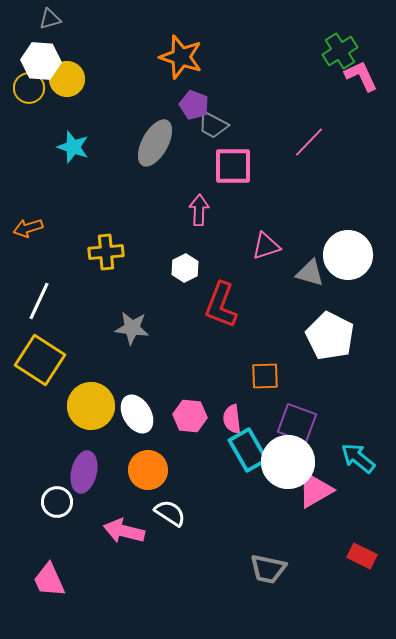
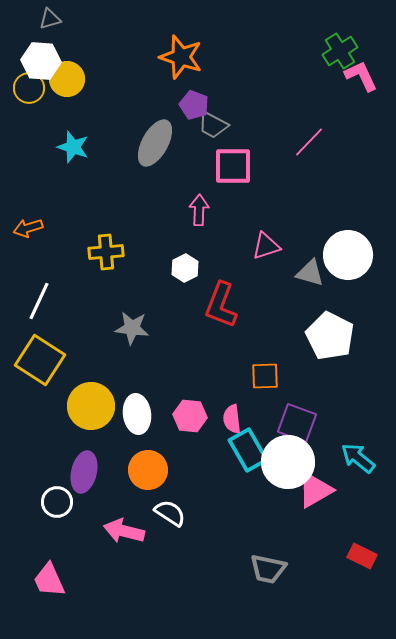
white ellipse at (137, 414): rotated 24 degrees clockwise
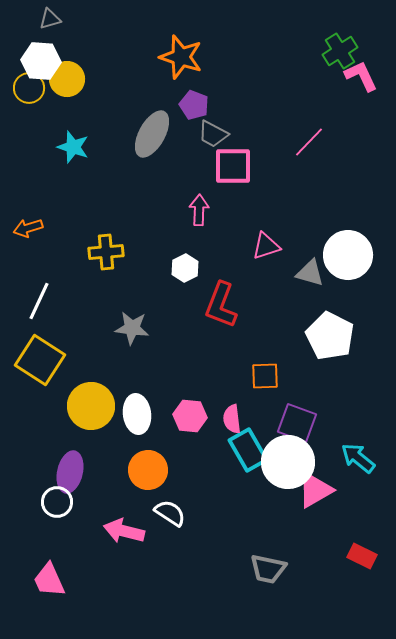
gray trapezoid at (213, 125): moved 9 px down
gray ellipse at (155, 143): moved 3 px left, 9 px up
purple ellipse at (84, 472): moved 14 px left
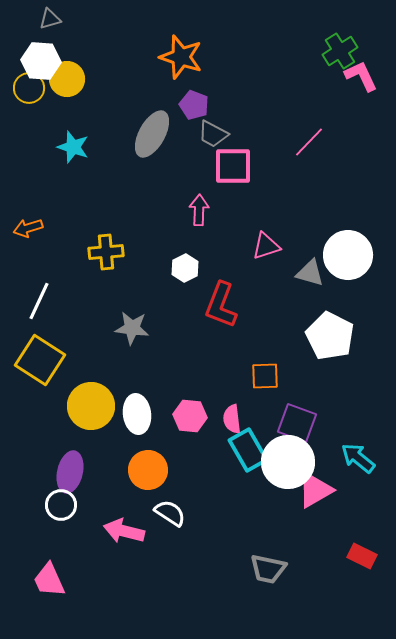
white circle at (57, 502): moved 4 px right, 3 px down
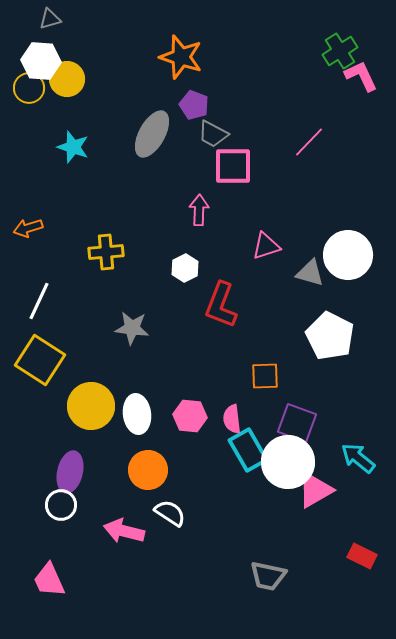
gray trapezoid at (268, 569): moved 7 px down
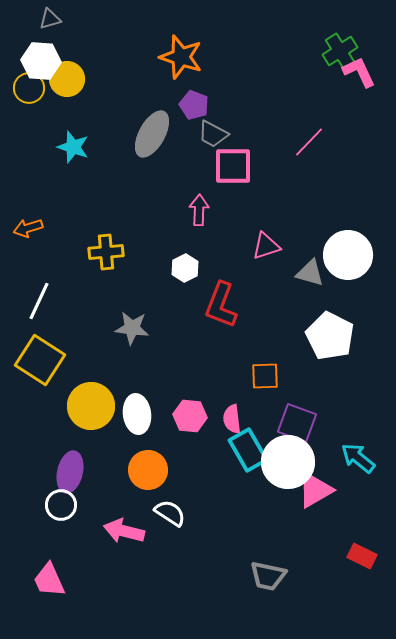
pink L-shape at (361, 76): moved 2 px left, 4 px up
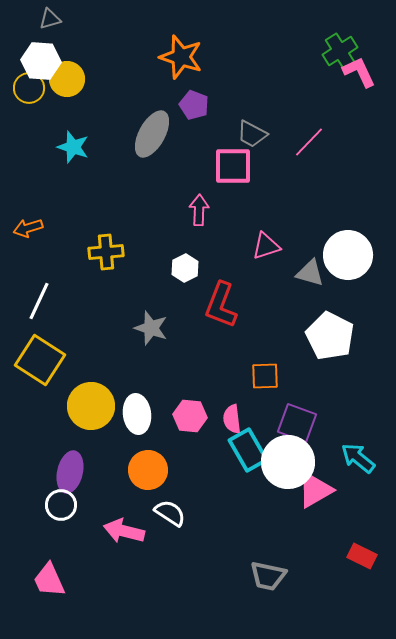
gray trapezoid at (213, 134): moved 39 px right
gray star at (132, 328): moved 19 px right; rotated 12 degrees clockwise
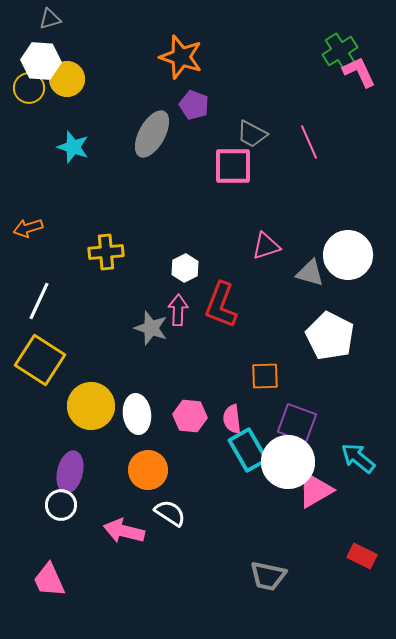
pink line at (309, 142): rotated 68 degrees counterclockwise
pink arrow at (199, 210): moved 21 px left, 100 px down
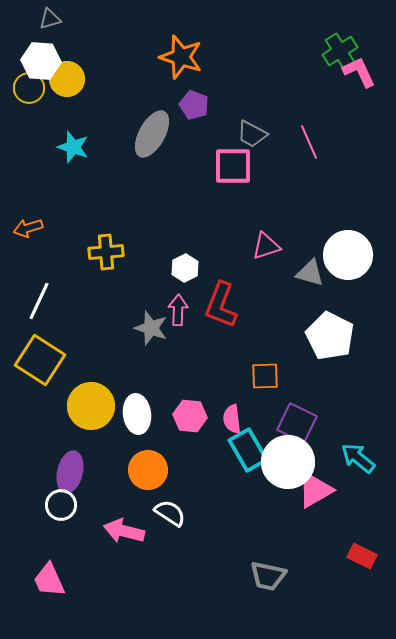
purple square at (297, 423): rotated 6 degrees clockwise
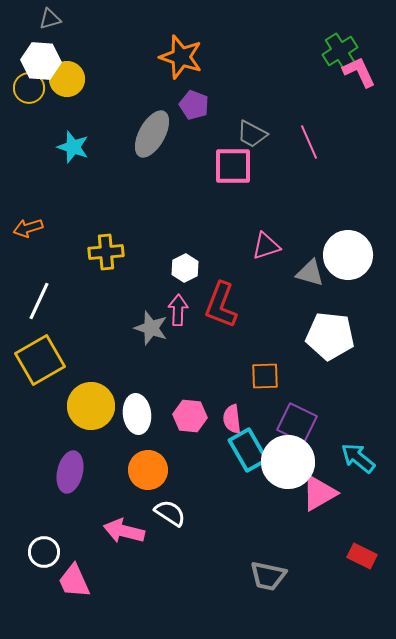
white pentagon at (330, 336): rotated 21 degrees counterclockwise
yellow square at (40, 360): rotated 27 degrees clockwise
pink triangle at (315, 490): moved 4 px right, 3 px down
white circle at (61, 505): moved 17 px left, 47 px down
pink trapezoid at (49, 580): moved 25 px right, 1 px down
